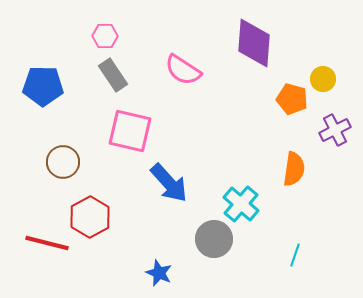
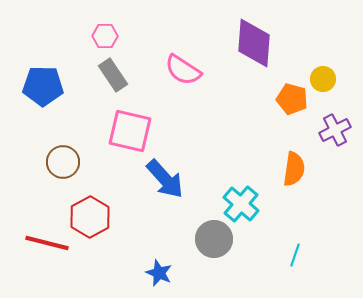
blue arrow: moved 4 px left, 4 px up
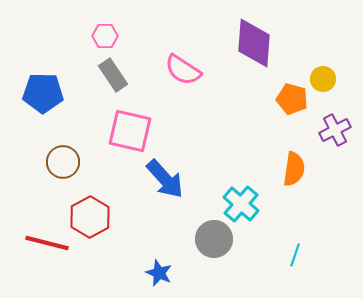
blue pentagon: moved 7 px down
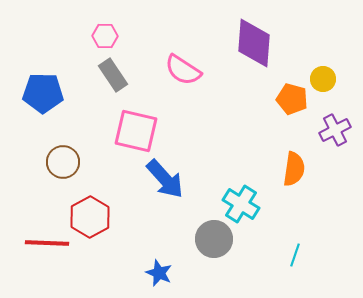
pink square: moved 6 px right
cyan cross: rotated 9 degrees counterclockwise
red line: rotated 12 degrees counterclockwise
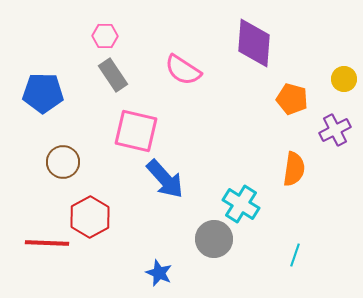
yellow circle: moved 21 px right
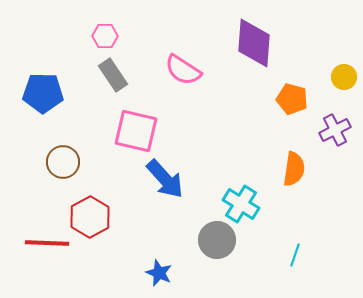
yellow circle: moved 2 px up
gray circle: moved 3 px right, 1 px down
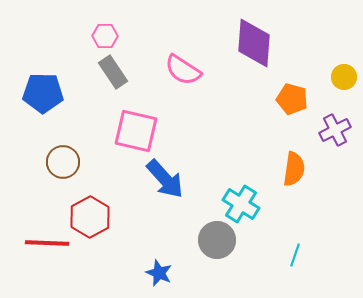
gray rectangle: moved 3 px up
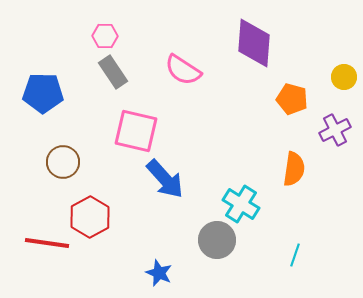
red line: rotated 6 degrees clockwise
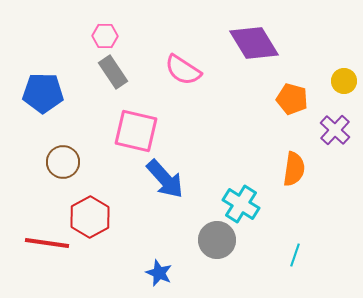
purple diamond: rotated 36 degrees counterclockwise
yellow circle: moved 4 px down
purple cross: rotated 20 degrees counterclockwise
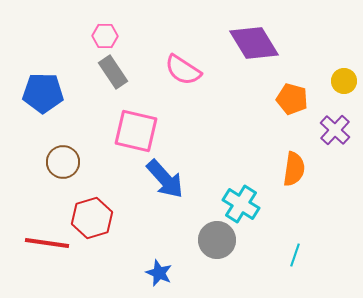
red hexagon: moved 2 px right, 1 px down; rotated 12 degrees clockwise
